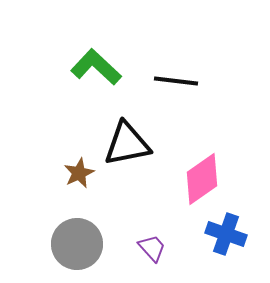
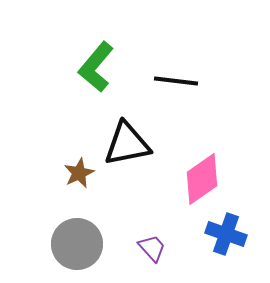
green L-shape: rotated 93 degrees counterclockwise
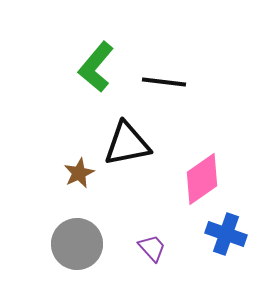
black line: moved 12 px left, 1 px down
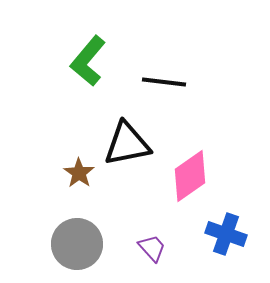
green L-shape: moved 8 px left, 6 px up
brown star: rotated 12 degrees counterclockwise
pink diamond: moved 12 px left, 3 px up
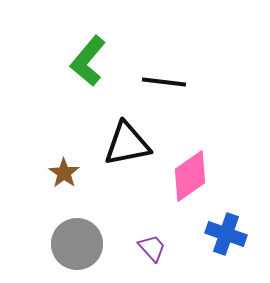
brown star: moved 15 px left
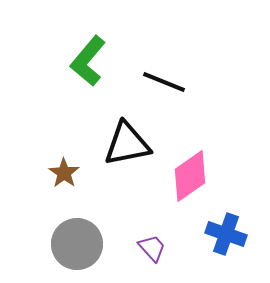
black line: rotated 15 degrees clockwise
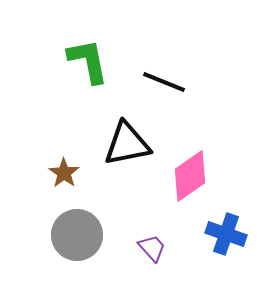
green L-shape: rotated 129 degrees clockwise
gray circle: moved 9 px up
